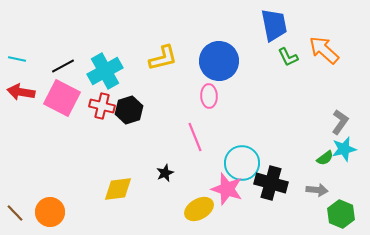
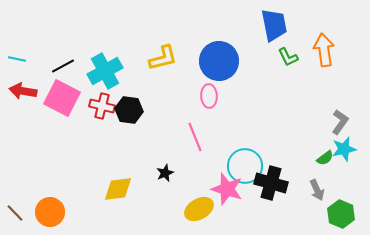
orange arrow: rotated 40 degrees clockwise
red arrow: moved 2 px right, 1 px up
black hexagon: rotated 24 degrees clockwise
cyan circle: moved 3 px right, 3 px down
gray arrow: rotated 60 degrees clockwise
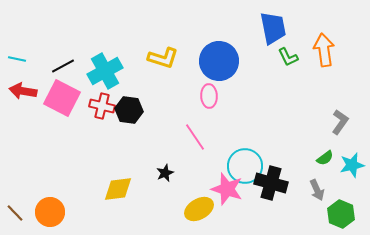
blue trapezoid: moved 1 px left, 3 px down
yellow L-shape: rotated 32 degrees clockwise
pink line: rotated 12 degrees counterclockwise
cyan star: moved 8 px right, 16 px down
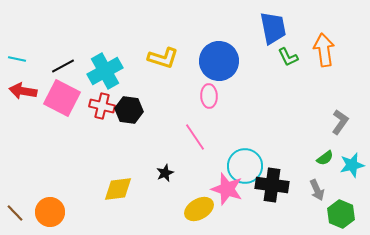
black cross: moved 1 px right, 2 px down; rotated 8 degrees counterclockwise
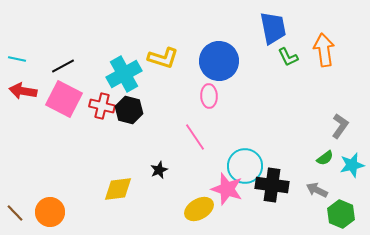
cyan cross: moved 19 px right, 3 px down
pink square: moved 2 px right, 1 px down
black hexagon: rotated 8 degrees clockwise
gray L-shape: moved 4 px down
black star: moved 6 px left, 3 px up
gray arrow: rotated 140 degrees clockwise
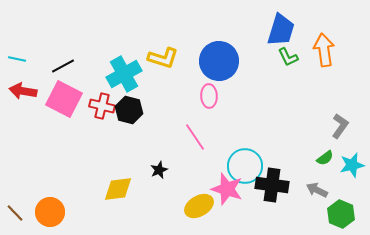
blue trapezoid: moved 8 px right, 2 px down; rotated 28 degrees clockwise
yellow ellipse: moved 3 px up
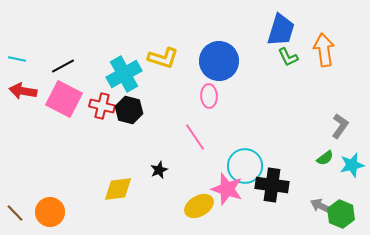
gray arrow: moved 4 px right, 16 px down
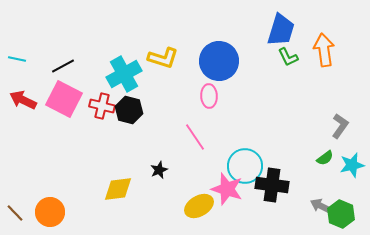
red arrow: moved 9 px down; rotated 16 degrees clockwise
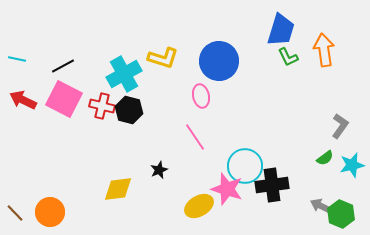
pink ellipse: moved 8 px left; rotated 10 degrees counterclockwise
black cross: rotated 16 degrees counterclockwise
